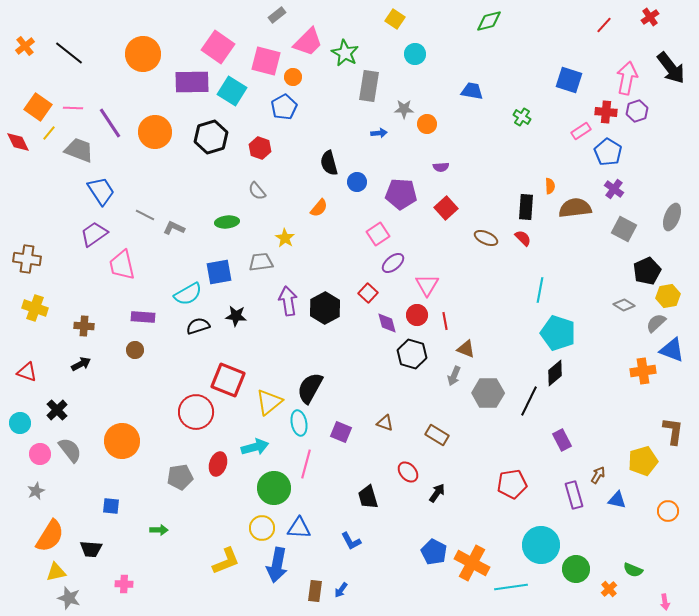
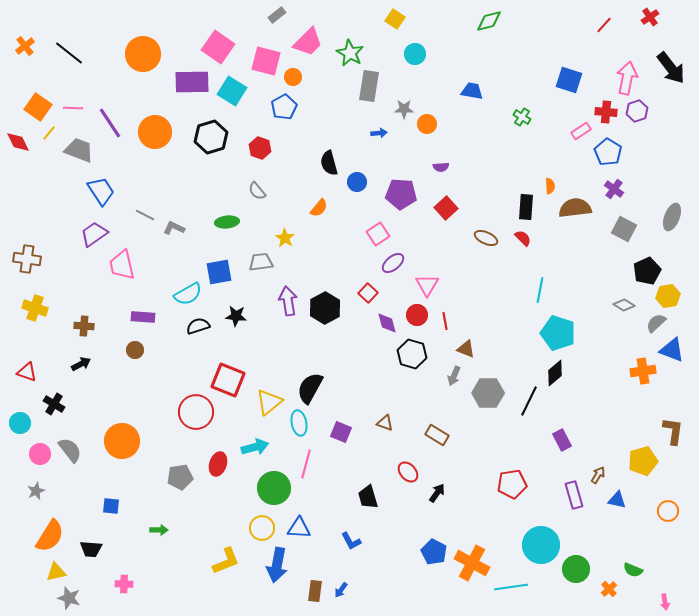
green star at (345, 53): moved 5 px right
black cross at (57, 410): moved 3 px left, 6 px up; rotated 15 degrees counterclockwise
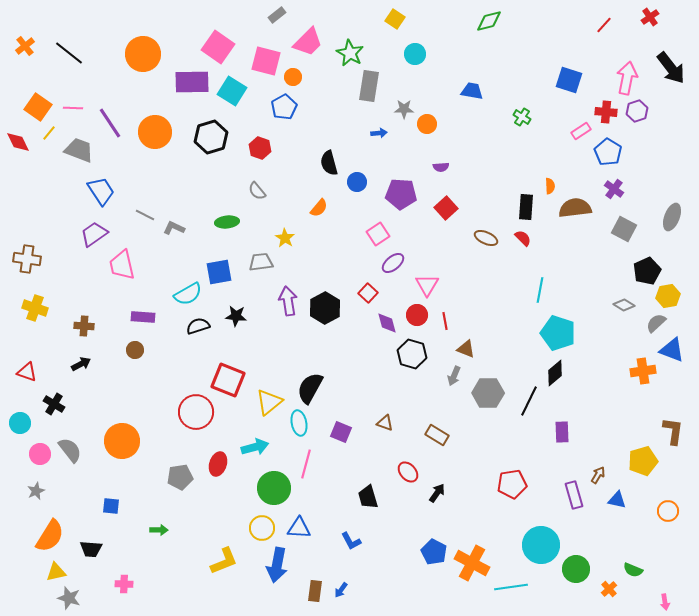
purple rectangle at (562, 440): moved 8 px up; rotated 25 degrees clockwise
yellow L-shape at (226, 561): moved 2 px left
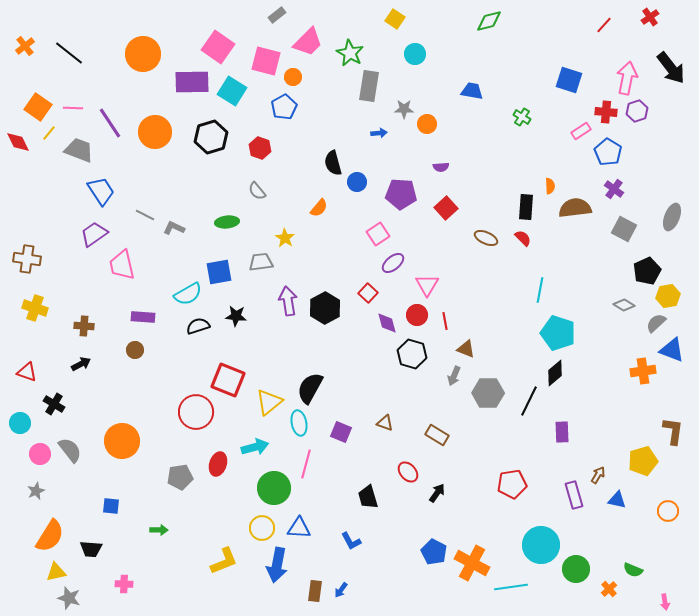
black semicircle at (329, 163): moved 4 px right
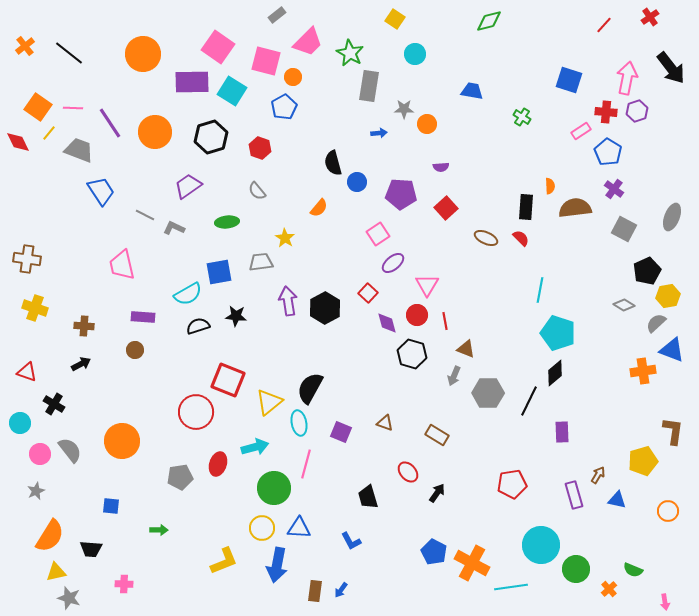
purple trapezoid at (94, 234): moved 94 px right, 48 px up
red semicircle at (523, 238): moved 2 px left
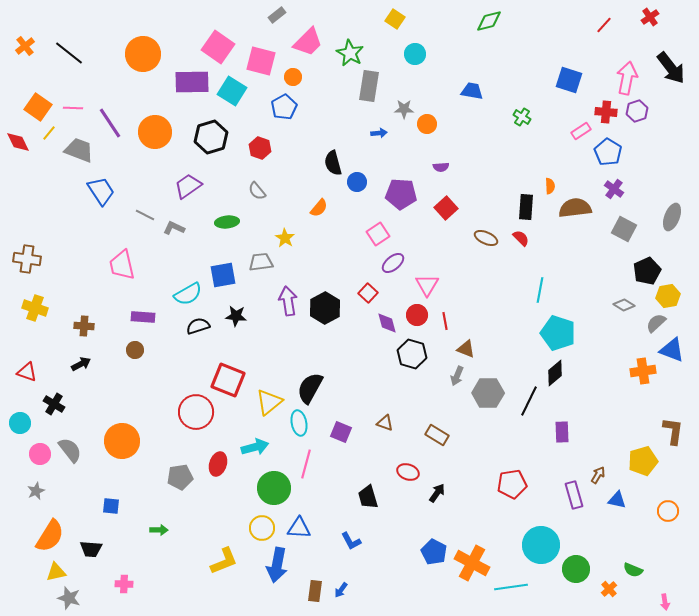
pink square at (266, 61): moved 5 px left
blue square at (219, 272): moved 4 px right, 3 px down
gray arrow at (454, 376): moved 3 px right
red ellipse at (408, 472): rotated 30 degrees counterclockwise
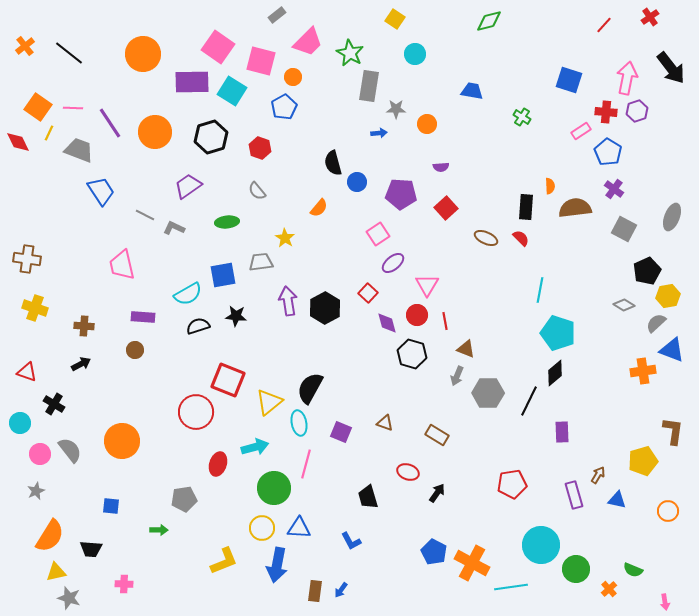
gray star at (404, 109): moved 8 px left
yellow line at (49, 133): rotated 14 degrees counterclockwise
gray pentagon at (180, 477): moved 4 px right, 22 px down
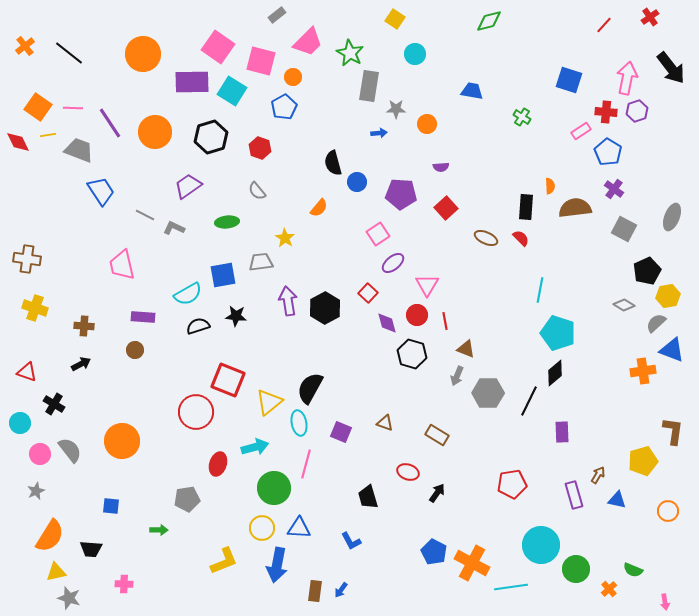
yellow line at (49, 133): moved 1 px left, 2 px down; rotated 56 degrees clockwise
gray pentagon at (184, 499): moved 3 px right
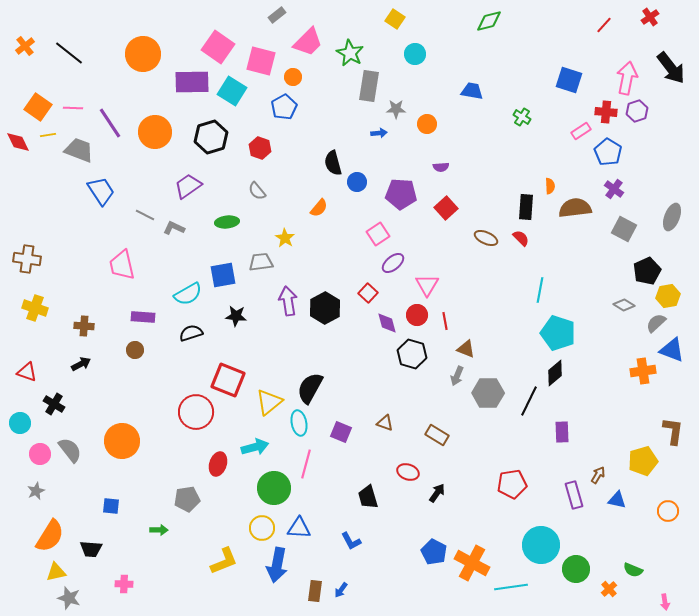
black semicircle at (198, 326): moved 7 px left, 7 px down
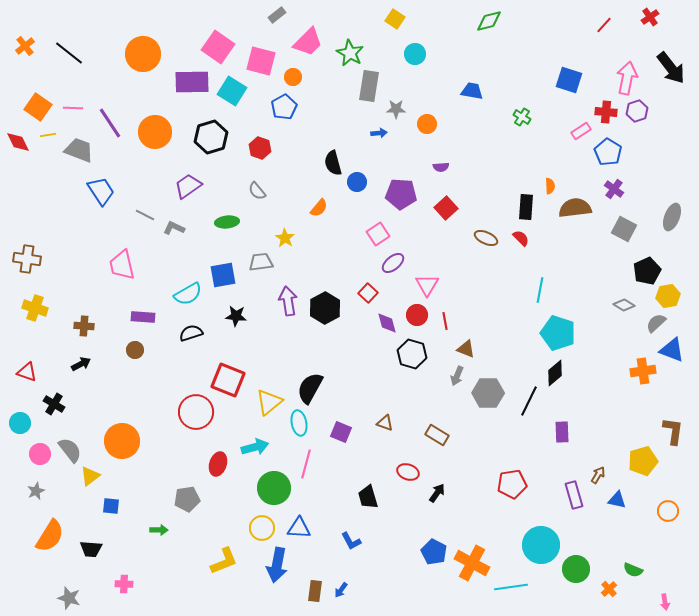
yellow triangle at (56, 572): moved 34 px right, 96 px up; rotated 25 degrees counterclockwise
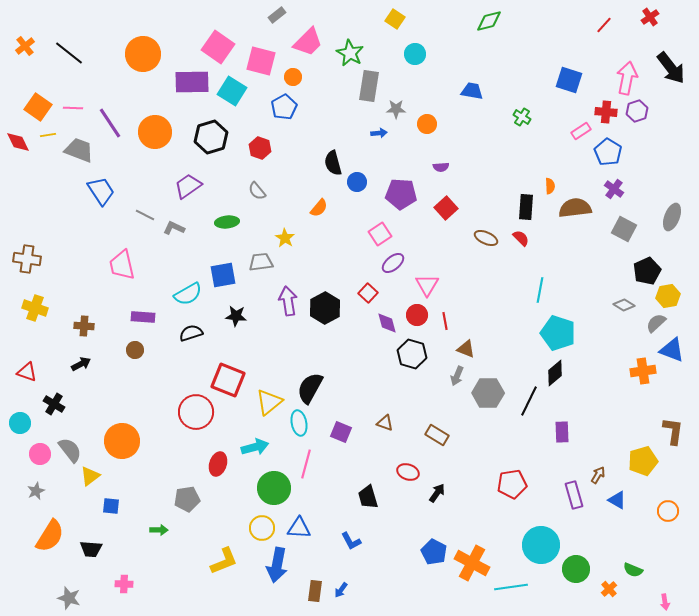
pink square at (378, 234): moved 2 px right
blue triangle at (617, 500): rotated 18 degrees clockwise
